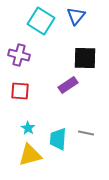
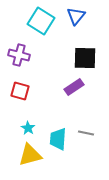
purple rectangle: moved 6 px right, 2 px down
red square: rotated 12 degrees clockwise
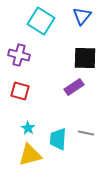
blue triangle: moved 6 px right
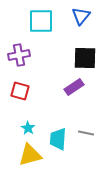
blue triangle: moved 1 px left
cyan square: rotated 32 degrees counterclockwise
purple cross: rotated 25 degrees counterclockwise
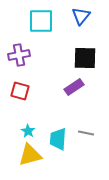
cyan star: moved 3 px down
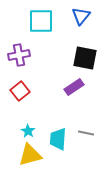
black square: rotated 10 degrees clockwise
red square: rotated 36 degrees clockwise
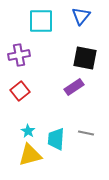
cyan trapezoid: moved 2 px left
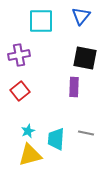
purple rectangle: rotated 54 degrees counterclockwise
cyan star: rotated 16 degrees clockwise
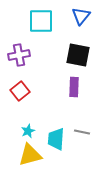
black square: moved 7 px left, 3 px up
gray line: moved 4 px left, 1 px up
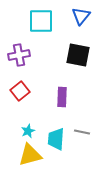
purple rectangle: moved 12 px left, 10 px down
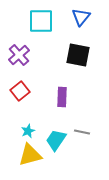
blue triangle: moved 1 px down
purple cross: rotated 30 degrees counterclockwise
cyan trapezoid: moved 1 px down; rotated 30 degrees clockwise
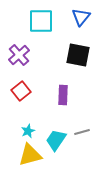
red square: moved 1 px right
purple rectangle: moved 1 px right, 2 px up
gray line: rotated 28 degrees counterclockwise
